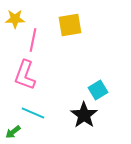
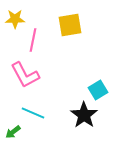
pink L-shape: rotated 48 degrees counterclockwise
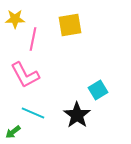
pink line: moved 1 px up
black star: moved 7 px left
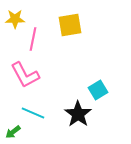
black star: moved 1 px right, 1 px up
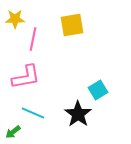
yellow square: moved 2 px right
pink L-shape: moved 1 px right, 2 px down; rotated 72 degrees counterclockwise
